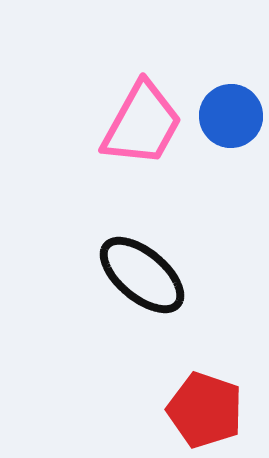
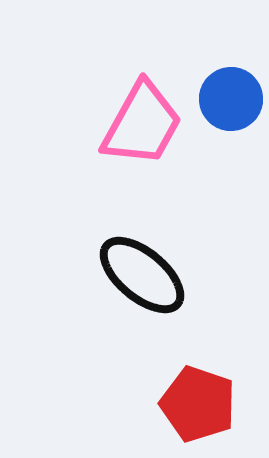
blue circle: moved 17 px up
red pentagon: moved 7 px left, 6 px up
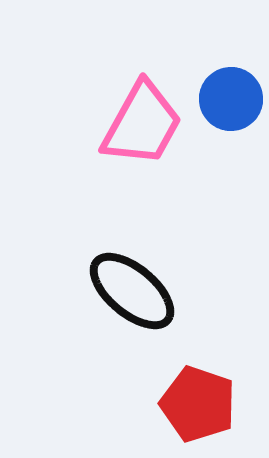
black ellipse: moved 10 px left, 16 px down
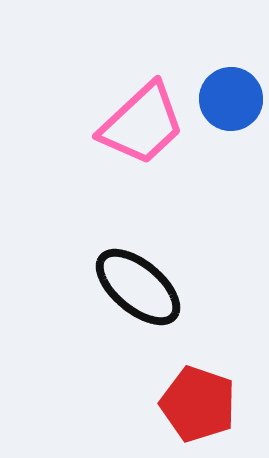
pink trapezoid: rotated 18 degrees clockwise
black ellipse: moved 6 px right, 4 px up
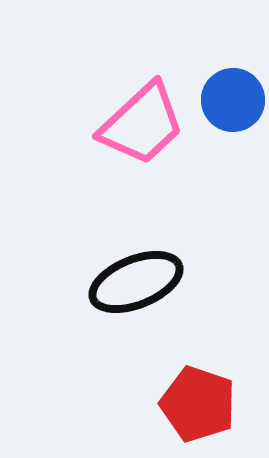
blue circle: moved 2 px right, 1 px down
black ellipse: moved 2 px left, 5 px up; rotated 62 degrees counterclockwise
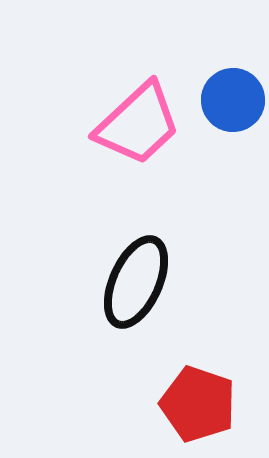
pink trapezoid: moved 4 px left
black ellipse: rotated 44 degrees counterclockwise
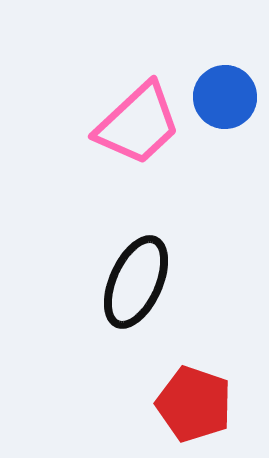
blue circle: moved 8 px left, 3 px up
red pentagon: moved 4 px left
